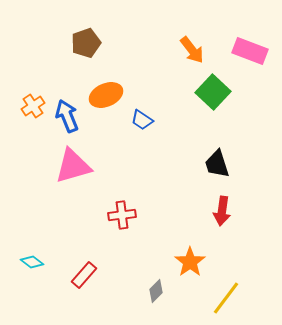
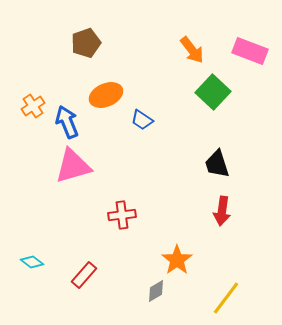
blue arrow: moved 6 px down
orange star: moved 13 px left, 2 px up
gray diamond: rotated 15 degrees clockwise
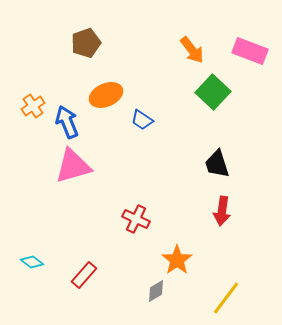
red cross: moved 14 px right, 4 px down; rotated 32 degrees clockwise
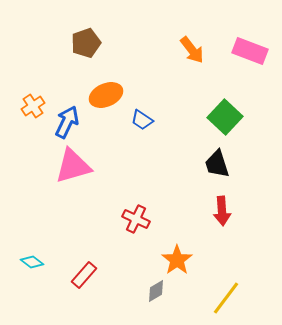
green square: moved 12 px right, 25 px down
blue arrow: rotated 48 degrees clockwise
red arrow: rotated 12 degrees counterclockwise
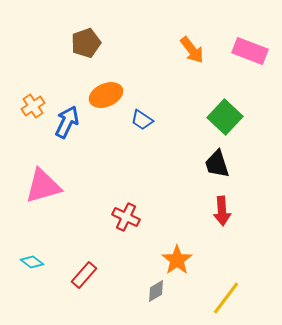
pink triangle: moved 30 px left, 20 px down
red cross: moved 10 px left, 2 px up
